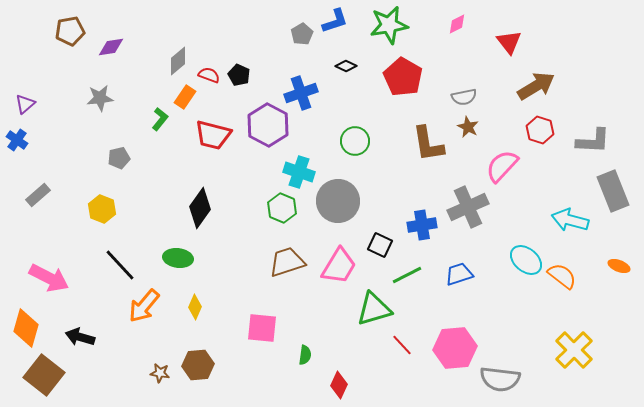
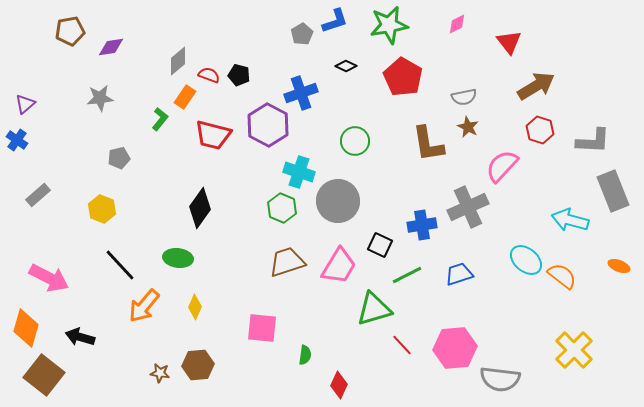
black pentagon at (239, 75): rotated 10 degrees counterclockwise
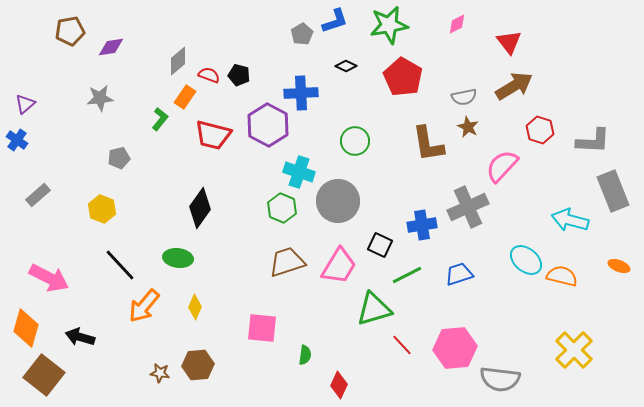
brown arrow at (536, 86): moved 22 px left
blue cross at (301, 93): rotated 16 degrees clockwise
orange semicircle at (562, 276): rotated 24 degrees counterclockwise
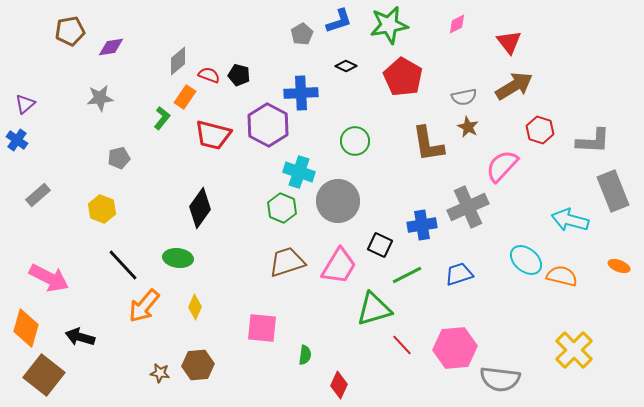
blue L-shape at (335, 21): moved 4 px right
green L-shape at (160, 119): moved 2 px right, 1 px up
black line at (120, 265): moved 3 px right
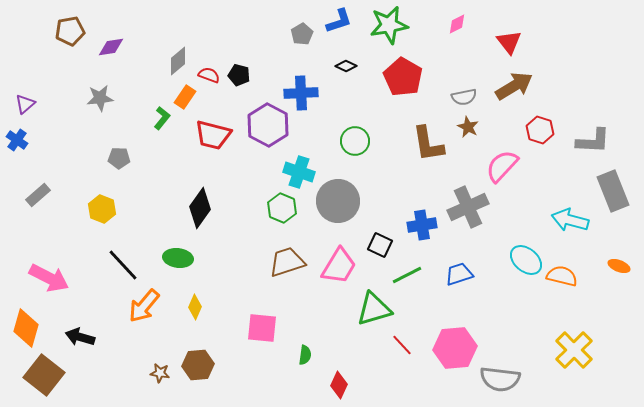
gray pentagon at (119, 158): rotated 15 degrees clockwise
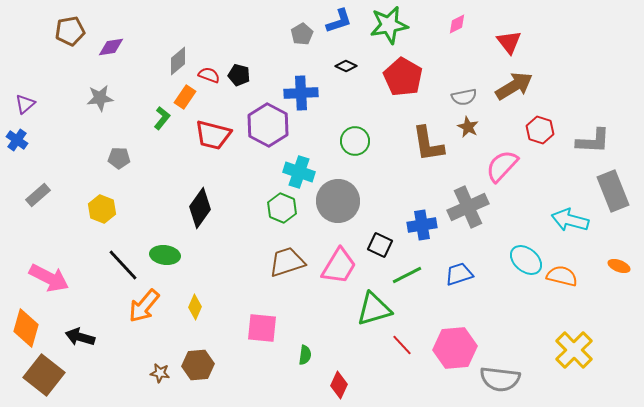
green ellipse at (178, 258): moved 13 px left, 3 px up
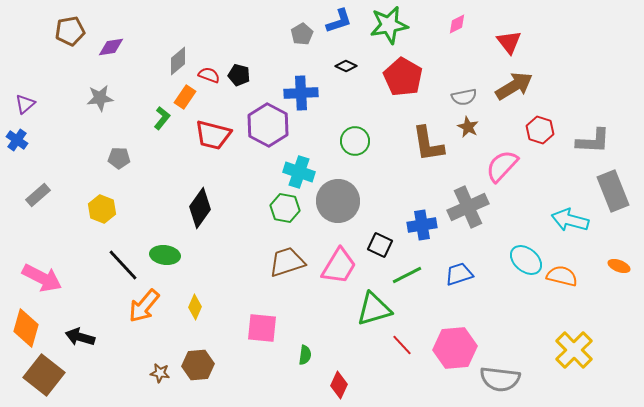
green hexagon at (282, 208): moved 3 px right; rotated 12 degrees counterclockwise
pink arrow at (49, 278): moved 7 px left
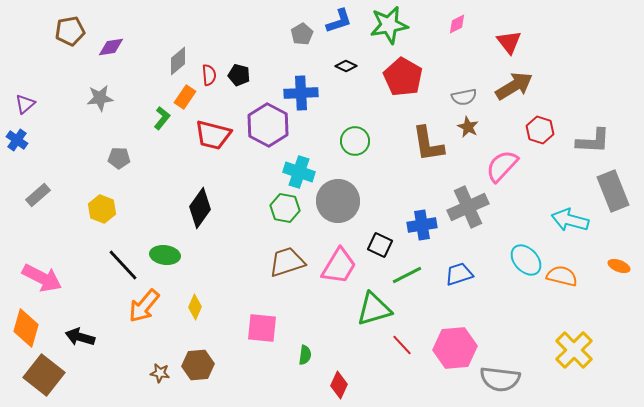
red semicircle at (209, 75): rotated 65 degrees clockwise
cyan ellipse at (526, 260): rotated 8 degrees clockwise
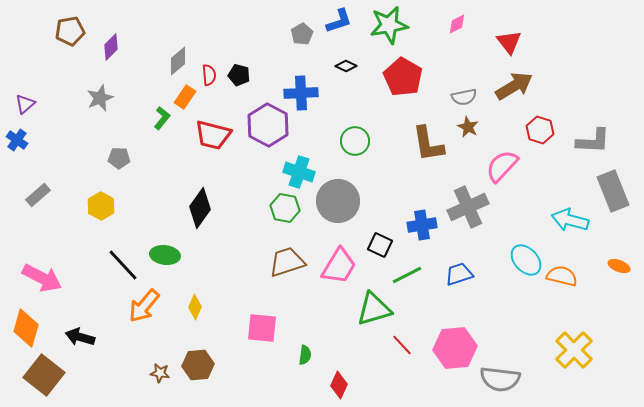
purple diamond at (111, 47): rotated 36 degrees counterclockwise
gray star at (100, 98): rotated 16 degrees counterclockwise
yellow hexagon at (102, 209): moved 1 px left, 3 px up; rotated 8 degrees clockwise
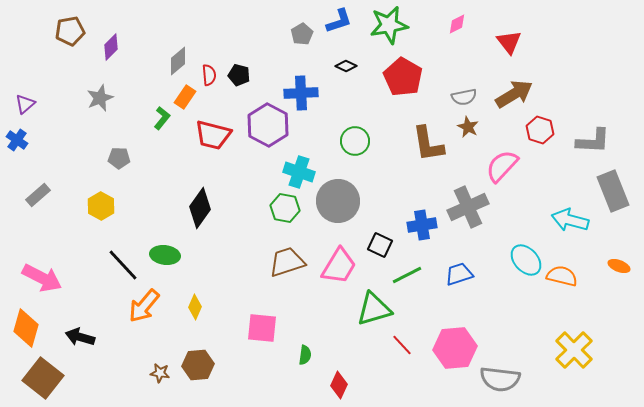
brown arrow at (514, 86): moved 8 px down
brown square at (44, 375): moved 1 px left, 3 px down
